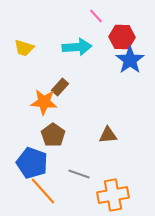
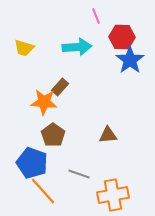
pink line: rotated 21 degrees clockwise
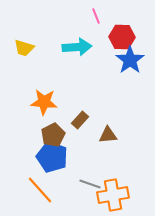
brown rectangle: moved 20 px right, 33 px down
brown pentagon: rotated 10 degrees clockwise
blue pentagon: moved 20 px right, 6 px up
gray line: moved 11 px right, 10 px down
orange line: moved 3 px left, 1 px up
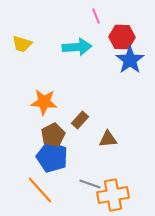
yellow trapezoid: moved 2 px left, 4 px up
brown triangle: moved 4 px down
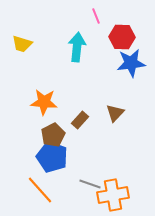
cyan arrow: rotated 80 degrees counterclockwise
blue star: moved 1 px right, 3 px down; rotated 28 degrees clockwise
brown triangle: moved 7 px right, 26 px up; rotated 42 degrees counterclockwise
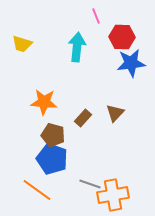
brown rectangle: moved 3 px right, 2 px up
brown pentagon: rotated 30 degrees counterclockwise
blue pentagon: moved 2 px down
orange line: moved 3 px left; rotated 12 degrees counterclockwise
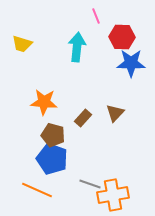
blue star: rotated 8 degrees clockwise
orange line: rotated 12 degrees counterclockwise
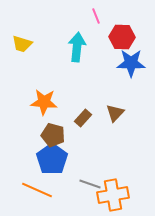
blue pentagon: rotated 16 degrees clockwise
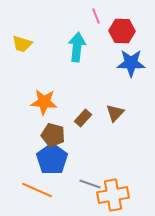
red hexagon: moved 6 px up
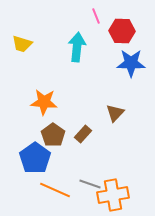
brown rectangle: moved 16 px down
brown pentagon: rotated 20 degrees clockwise
blue pentagon: moved 17 px left, 1 px up
orange line: moved 18 px right
